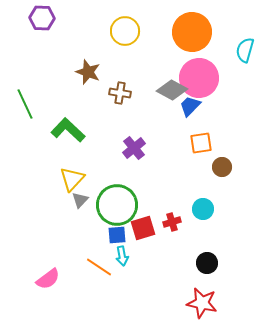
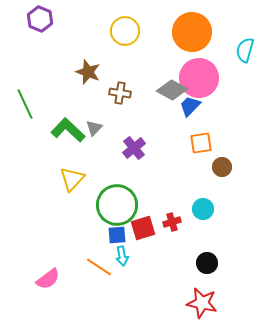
purple hexagon: moved 2 px left, 1 px down; rotated 20 degrees clockwise
gray triangle: moved 14 px right, 72 px up
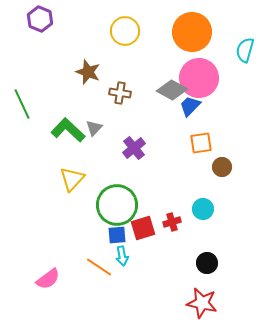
green line: moved 3 px left
